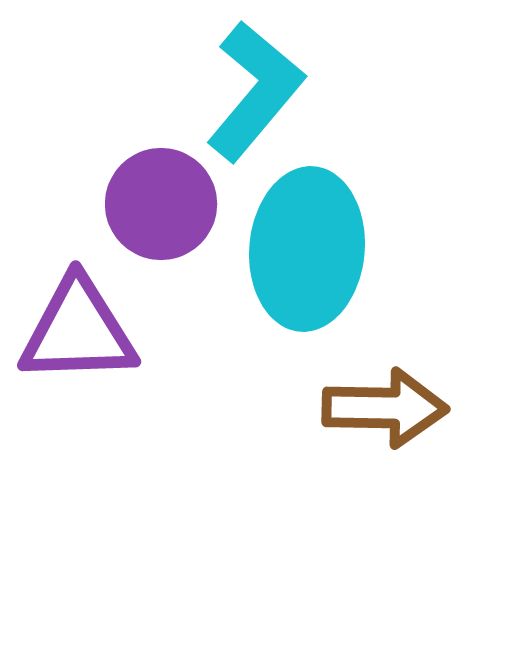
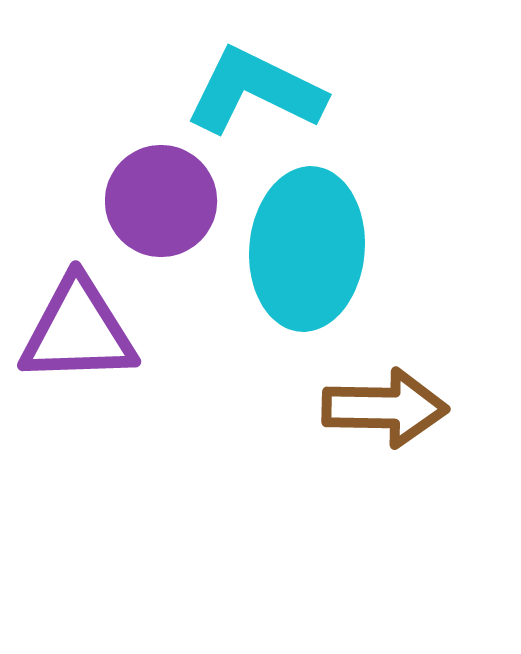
cyan L-shape: rotated 104 degrees counterclockwise
purple circle: moved 3 px up
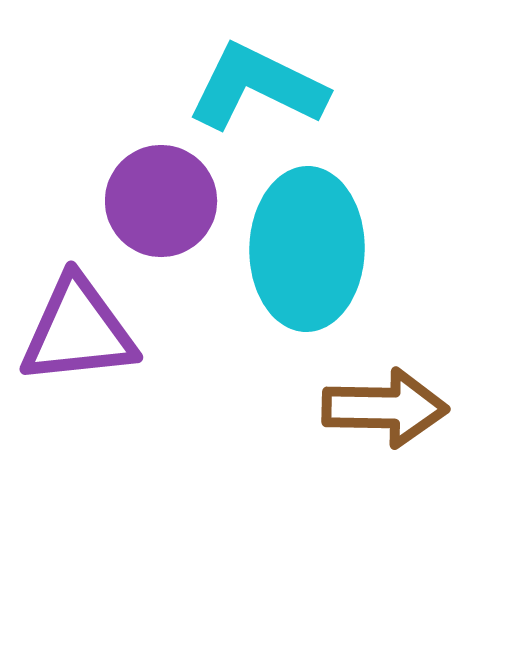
cyan L-shape: moved 2 px right, 4 px up
cyan ellipse: rotated 4 degrees counterclockwise
purple triangle: rotated 4 degrees counterclockwise
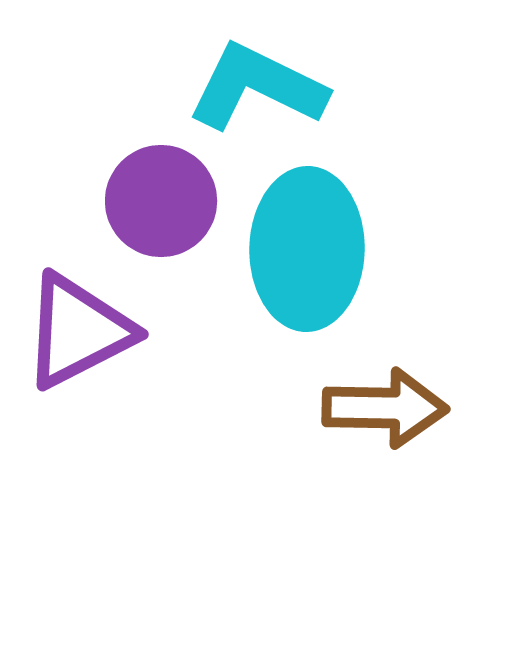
purple triangle: rotated 21 degrees counterclockwise
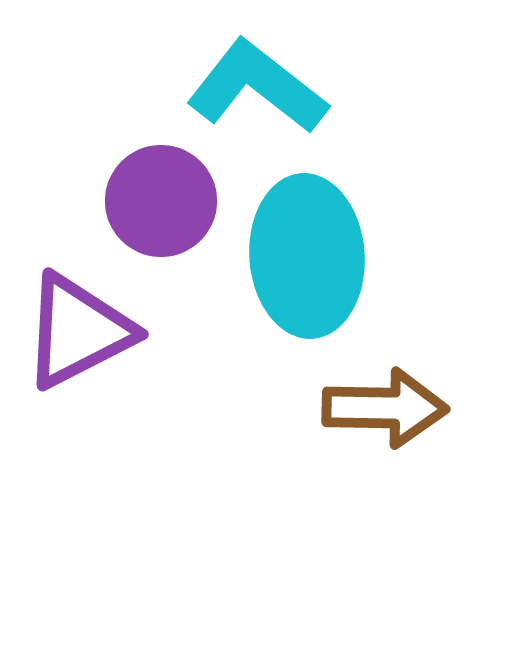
cyan L-shape: rotated 12 degrees clockwise
cyan ellipse: moved 7 px down; rotated 5 degrees counterclockwise
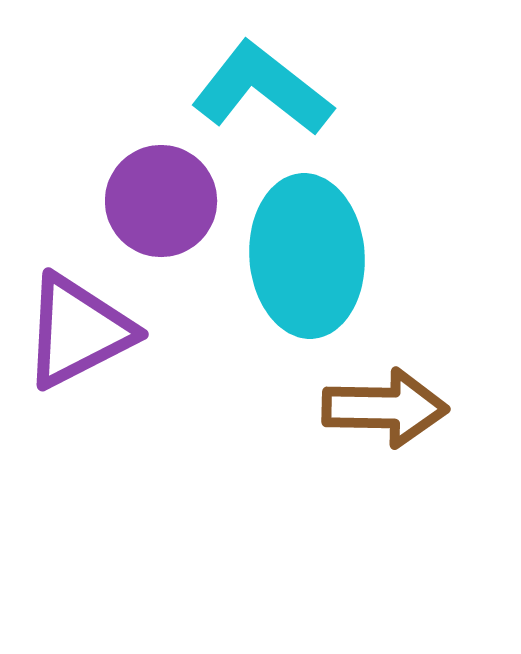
cyan L-shape: moved 5 px right, 2 px down
